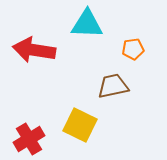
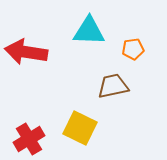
cyan triangle: moved 2 px right, 7 px down
red arrow: moved 8 px left, 2 px down
yellow square: moved 3 px down
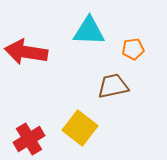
yellow square: rotated 12 degrees clockwise
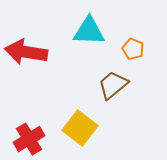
orange pentagon: rotated 30 degrees clockwise
brown trapezoid: moved 1 px up; rotated 28 degrees counterclockwise
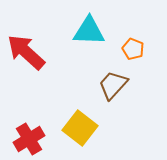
red arrow: rotated 33 degrees clockwise
brown trapezoid: rotated 8 degrees counterclockwise
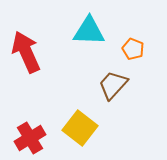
red arrow: rotated 24 degrees clockwise
red cross: moved 1 px right, 1 px up
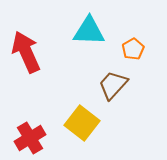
orange pentagon: rotated 20 degrees clockwise
yellow square: moved 2 px right, 5 px up
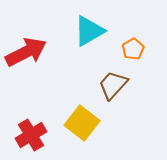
cyan triangle: rotated 32 degrees counterclockwise
red arrow: rotated 87 degrees clockwise
red cross: moved 1 px right, 3 px up
